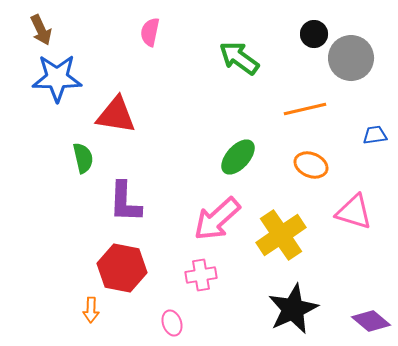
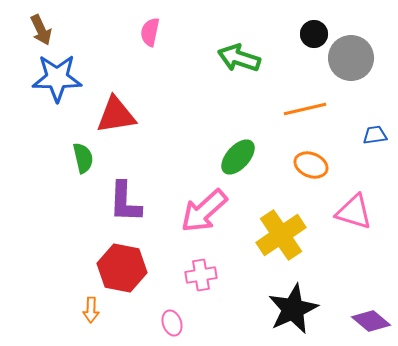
green arrow: rotated 18 degrees counterclockwise
red triangle: rotated 18 degrees counterclockwise
pink arrow: moved 13 px left, 8 px up
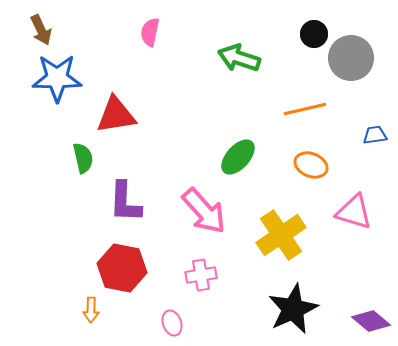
pink arrow: rotated 90 degrees counterclockwise
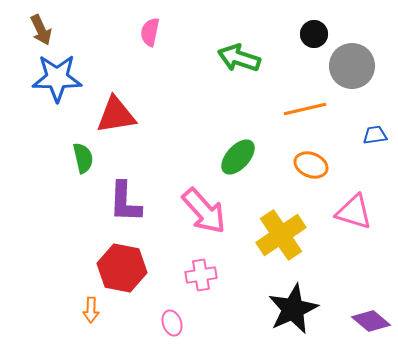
gray circle: moved 1 px right, 8 px down
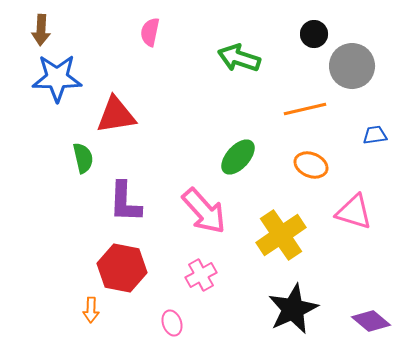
brown arrow: rotated 28 degrees clockwise
pink cross: rotated 20 degrees counterclockwise
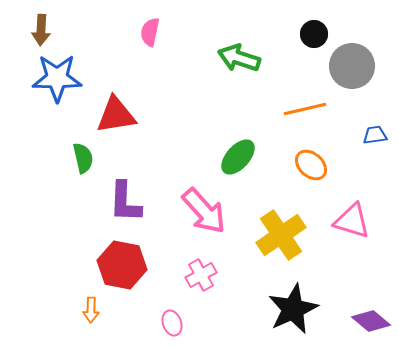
orange ellipse: rotated 20 degrees clockwise
pink triangle: moved 2 px left, 9 px down
red hexagon: moved 3 px up
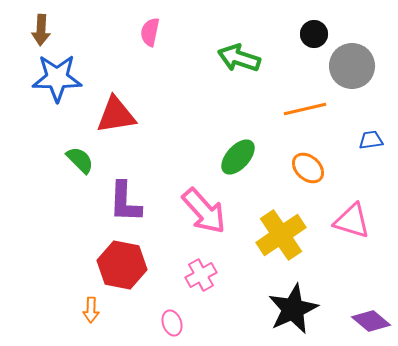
blue trapezoid: moved 4 px left, 5 px down
green semicircle: moved 3 px left, 2 px down; rotated 32 degrees counterclockwise
orange ellipse: moved 3 px left, 3 px down
